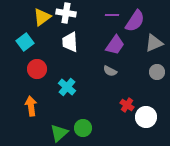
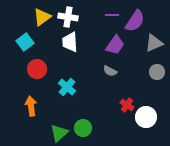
white cross: moved 2 px right, 4 px down
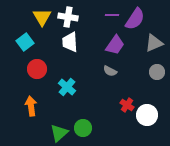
yellow triangle: rotated 24 degrees counterclockwise
purple semicircle: moved 2 px up
white circle: moved 1 px right, 2 px up
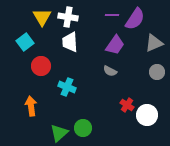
red circle: moved 4 px right, 3 px up
cyan cross: rotated 18 degrees counterclockwise
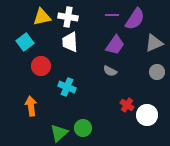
yellow triangle: rotated 48 degrees clockwise
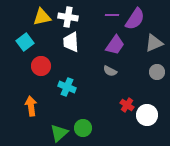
white trapezoid: moved 1 px right
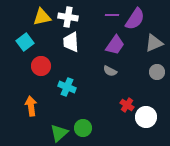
white circle: moved 1 px left, 2 px down
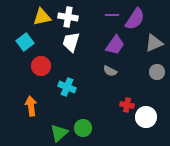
white trapezoid: rotated 20 degrees clockwise
red cross: rotated 24 degrees counterclockwise
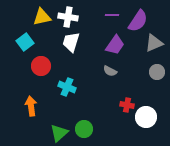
purple semicircle: moved 3 px right, 2 px down
green circle: moved 1 px right, 1 px down
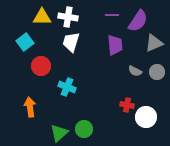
yellow triangle: rotated 12 degrees clockwise
purple trapezoid: rotated 40 degrees counterclockwise
gray semicircle: moved 25 px right
orange arrow: moved 1 px left, 1 px down
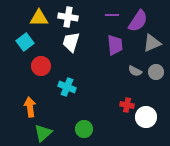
yellow triangle: moved 3 px left, 1 px down
gray triangle: moved 2 px left
gray circle: moved 1 px left
green triangle: moved 16 px left
